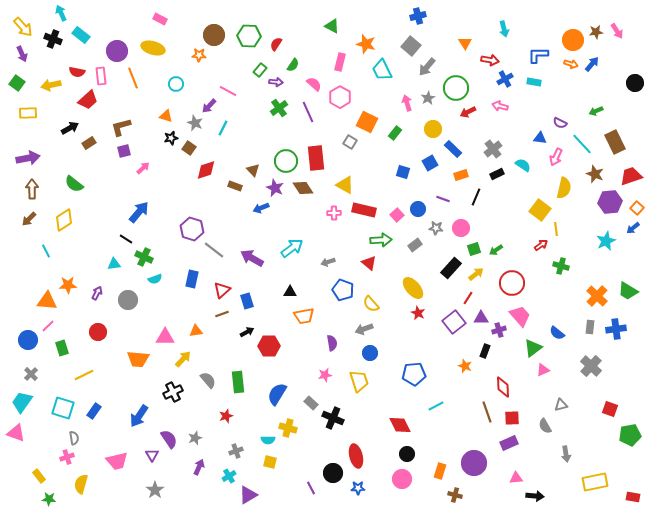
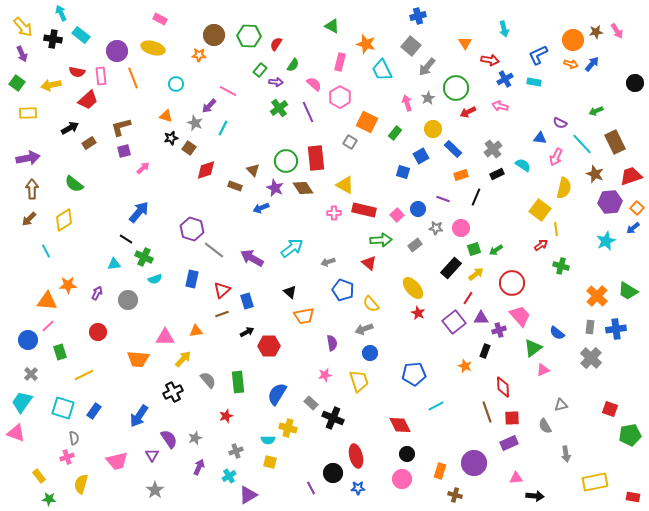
black cross at (53, 39): rotated 12 degrees counterclockwise
blue L-shape at (538, 55): rotated 25 degrees counterclockwise
blue square at (430, 163): moved 9 px left, 7 px up
black triangle at (290, 292): rotated 40 degrees clockwise
green rectangle at (62, 348): moved 2 px left, 4 px down
gray cross at (591, 366): moved 8 px up
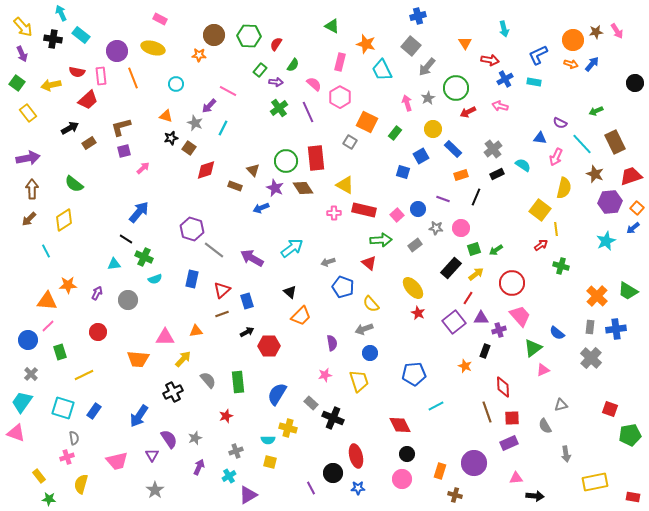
yellow rectangle at (28, 113): rotated 54 degrees clockwise
blue pentagon at (343, 290): moved 3 px up
orange trapezoid at (304, 316): moved 3 px left; rotated 35 degrees counterclockwise
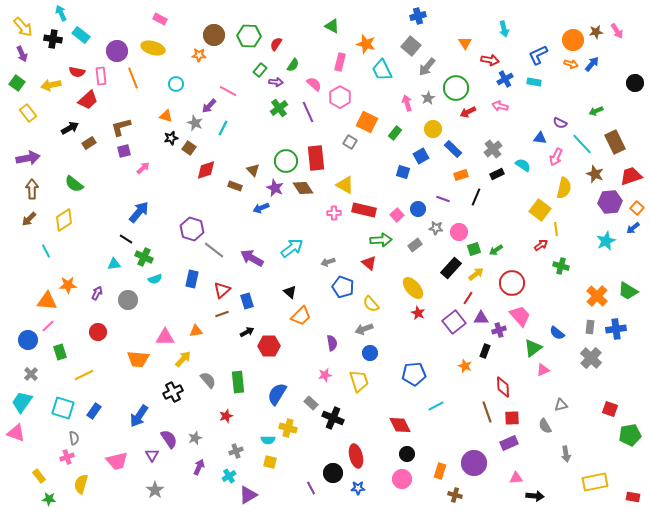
pink circle at (461, 228): moved 2 px left, 4 px down
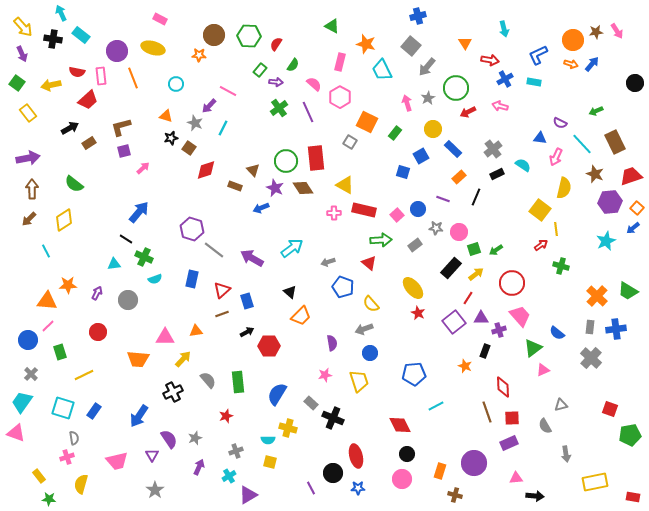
orange rectangle at (461, 175): moved 2 px left, 2 px down; rotated 24 degrees counterclockwise
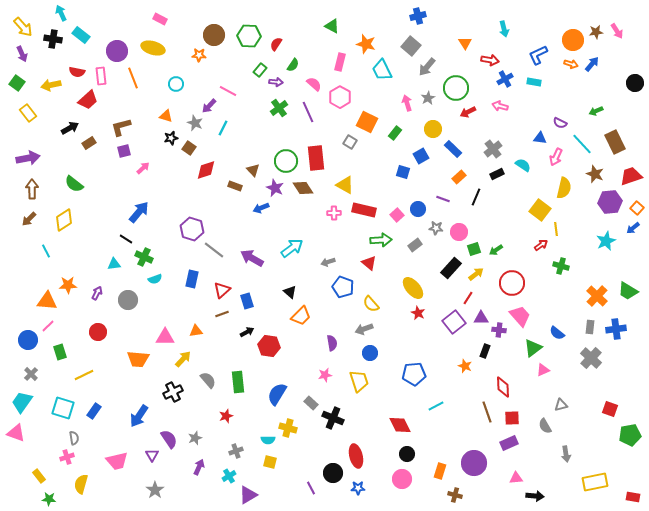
purple cross at (499, 330): rotated 24 degrees clockwise
red hexagon at (269, 346): rotated 10 degrees clockwise
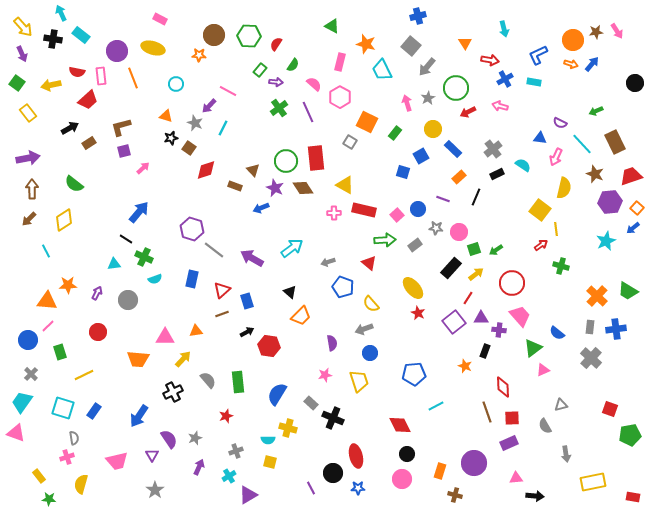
green arrow at (381, 240): moved 4 px right
yellow rectangle at (595, 482): moved 2 px left
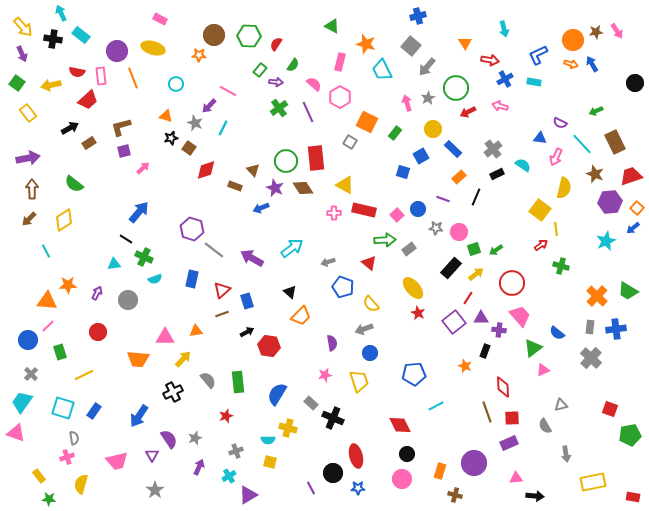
blue arrow at (592, 64): rotated 70 degrees counterclockwise
gray rectangle at (415, 245): moved 6 px left, 4 px down
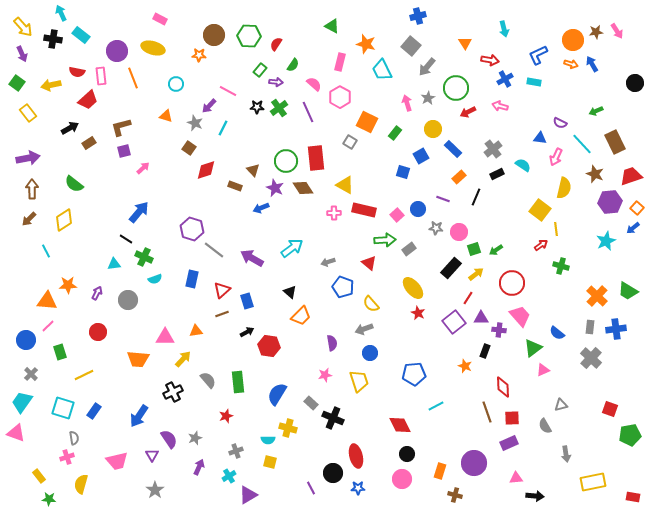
black star at (171, 138): moved 86 px right, 31 px up; rotated 16 degrees clockwise
blue circle at (28, 340): moved 2 px left
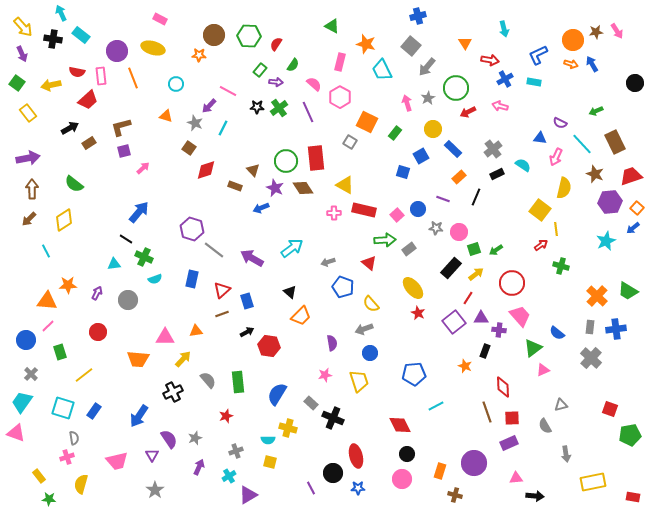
yellow line at (84, 375): rotated 12 degrees counterclockwise
